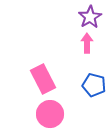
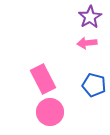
pink arrow: rotated 96 degrees counterclockwise
pink circle: moved 2 px up
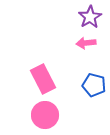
pink arrow: moved 1 px left
pink circle: moved 5 px left, 3 px down
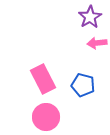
pink arrow: moved 11 px right
blue pentagon: moved 11 px left
pink circle: moved 1 px right, 2 px down
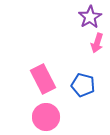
pink arrow: rotated 66 degrees counterclockwise
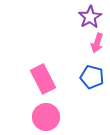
blue pentagon: moved 9 px right, 8 px up
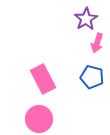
purple star: moved 4 px left, 2 px down
pink circle: moved 7 px left, 2 px down
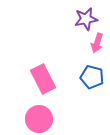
purple star: rotated 20 degrees clockwise
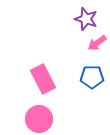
purple star: rotated 30 degrees clockwise
pink arrow: rotated 36 degrees clockwise
blue pentagon: rotated 15 degrees counterclockwise
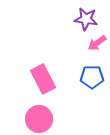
purple star: rotated 10 degrees counterclockwise
